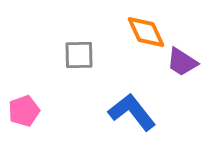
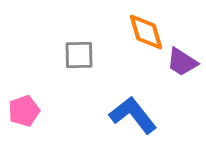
orange diamond: rotated 9 degrees clockwise
blue L-shape: moved 1 px right, 3 px down
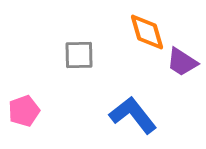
orange diamond: moved 1 px right
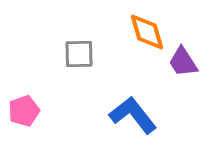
gray square: moved 1 px up
purple trapezoid: moved 1 px right; rotated 24 degrees clockwise
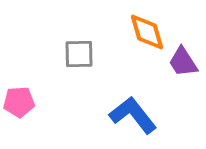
pink pentagon: moved 5 px left, 9 px up; rotated 16 degrees clockwise
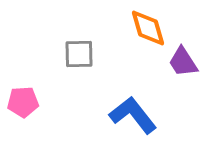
orange diamond: moved 1 px right, 4 px up
pink pentagon: moved 4 px right
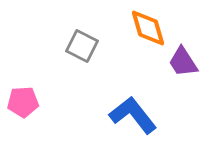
gray square: moved 3 px right, 8 px up; rotated 28 degrees clockwise
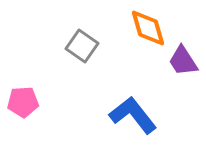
gray square: rotated 8 degrees clockwise
purple trapezoid: moved 1 px up
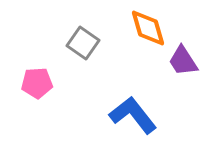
gray square: moved 1 px right, 3 px up
pink pentagon: moved 14 px right, 19 px up
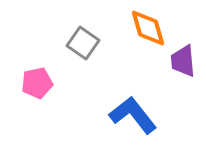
purple trapezoid: rotated 28 degrees clockwise
pink pentagon: rotated 8 degrees counterclockwise
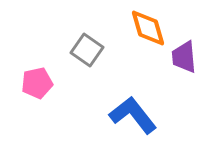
gray square: moved 4 px right, 7 px down
purple trapezoid: moved 1 px right, 4 px up
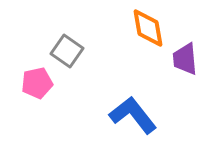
orange diamond: rotated 6 degrees clockwise
gray square: moved 20 px left, 1 px down
purple trapezoid: moved 1 px right, 2 px down
